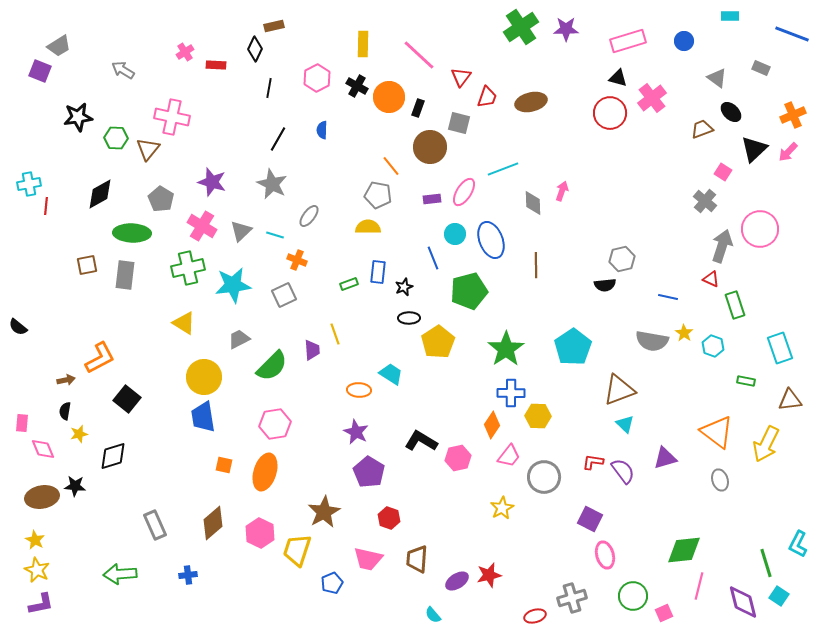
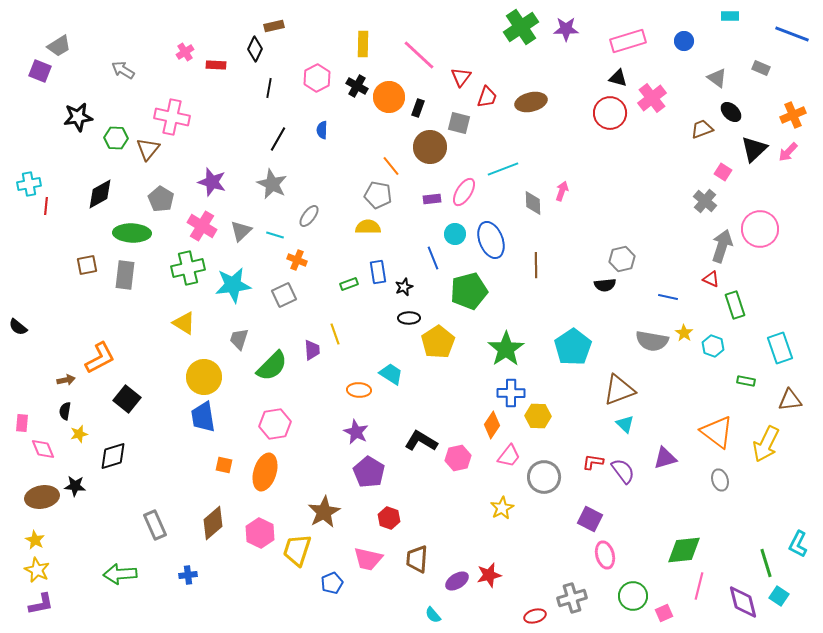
blue rectangle at (378, 272): rotated 15 degrees counterclockwise
gray trapezoid at (239, 339): rotated 45 degrees counterclockwise
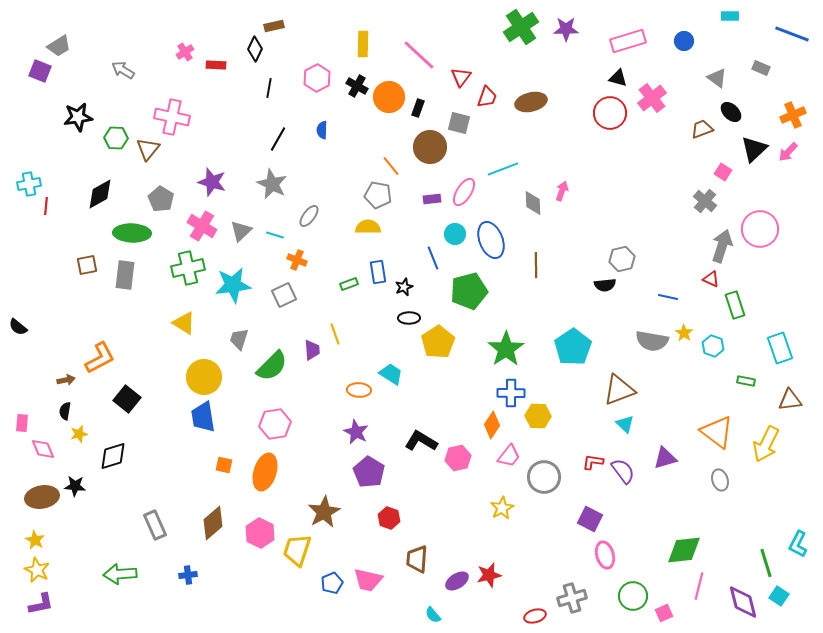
pink trapezoid at (368, 559): moved 21 px down
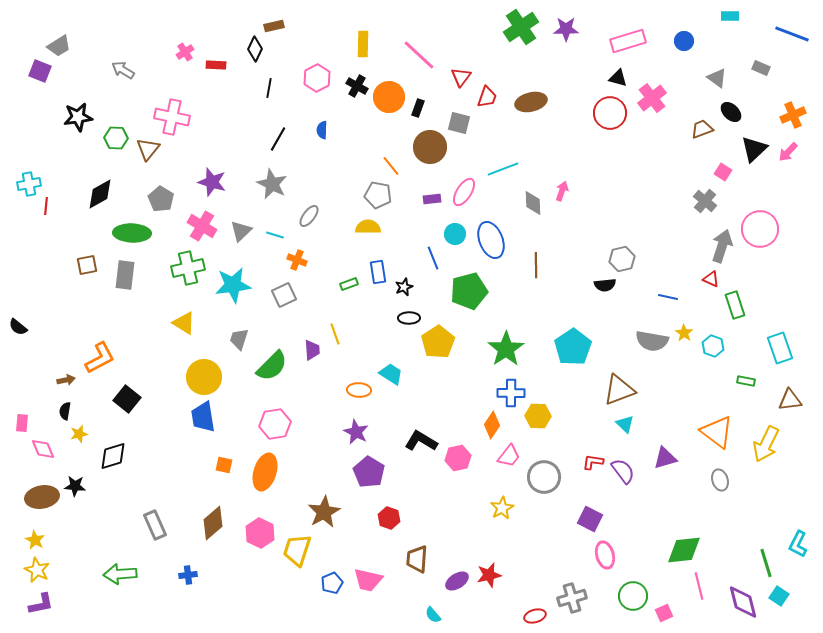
pink line at (699, 586): rotated 28 degrees counterclockwise
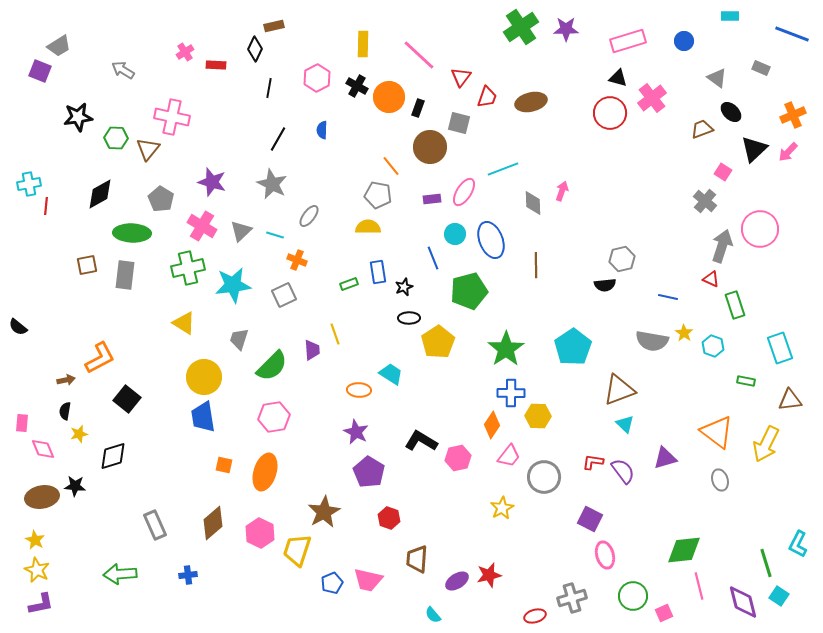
pink hexagon at (275, 424): moved 1 px left, 7 px up
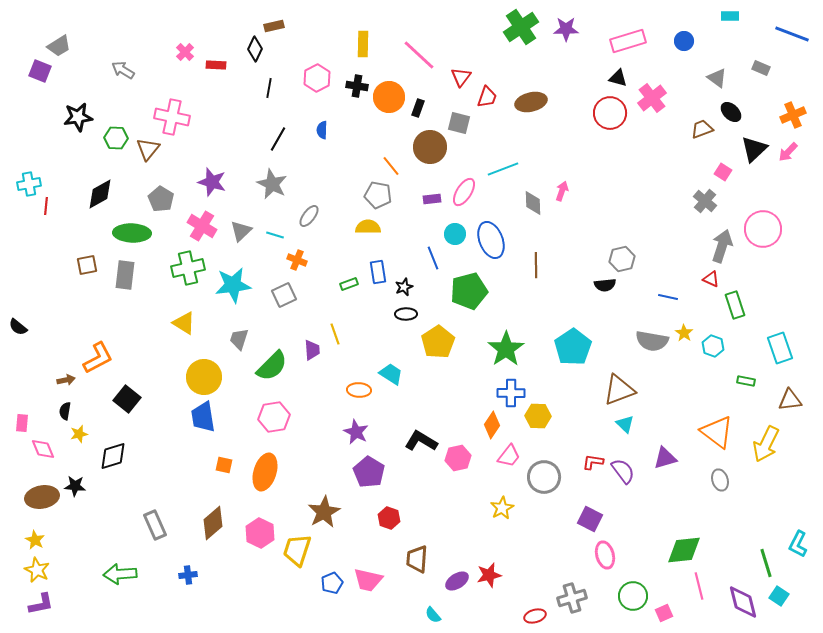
pink cross at (185, 52): rotated 12 degrees counterclockwise
black cross at (357, 86): rotated 20 degrees counterclockwise
pink circle at (760, 229): moved 3 px right
black ellipse at (409, 318): moved 3 px left, 4 px up
orange L-shape at (100, 358): moved 2 px left
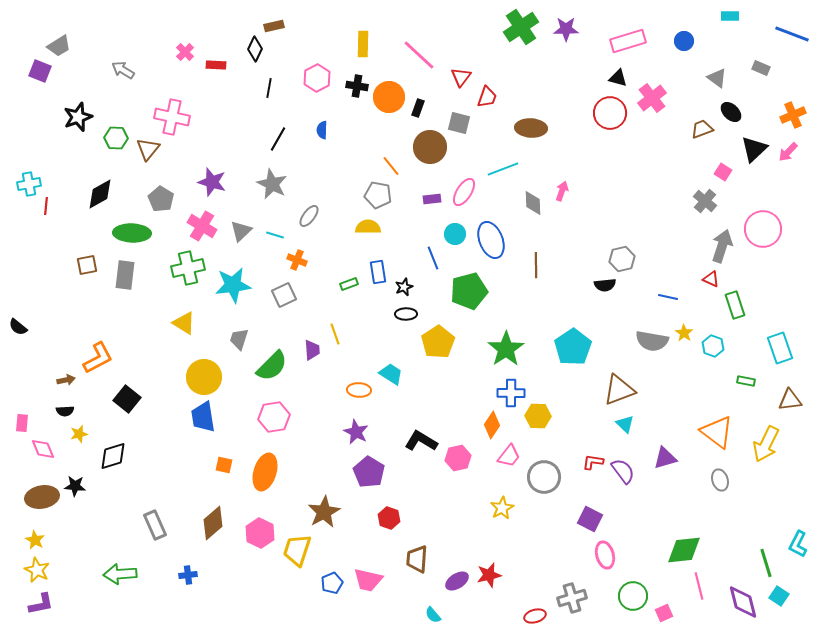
brown ellipse at (531, 102): moved 26 px down; rotated 16 degrees clockwise
black star at (78, 117): rotated 12 degrees counterclockwise
black semicircle at (65, 411): rotated 102 degrees counterclockwise
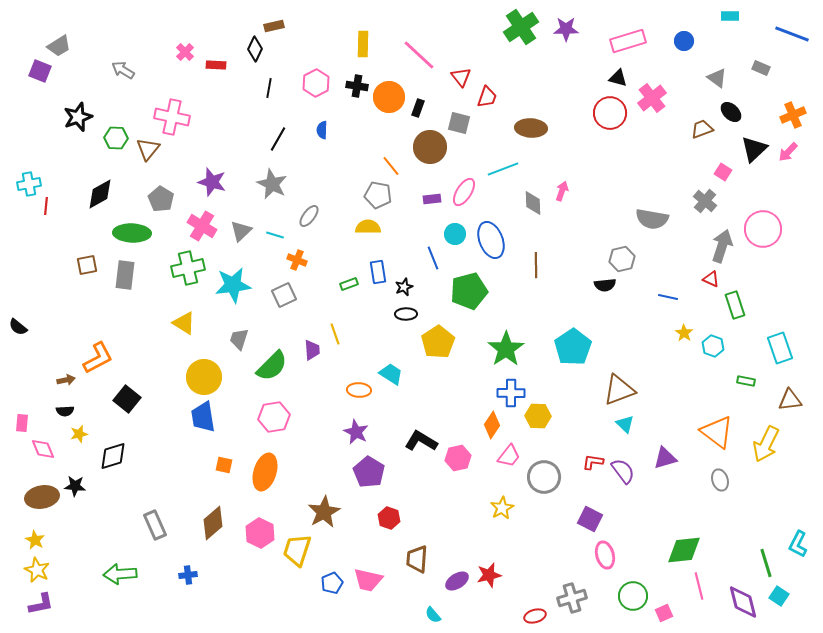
red triangle at (461, 77): rotated 15 degrees counterclockwise
pink hexagon at (317, 78): moved 1 px left, 5 px down
gray semicircle at (652, 341): moved 122 px up
